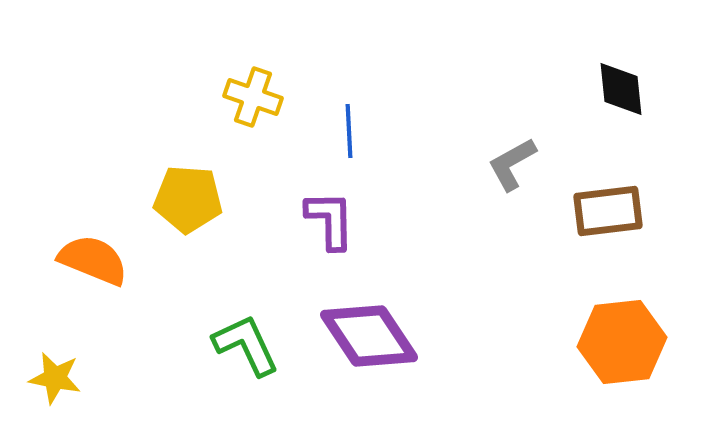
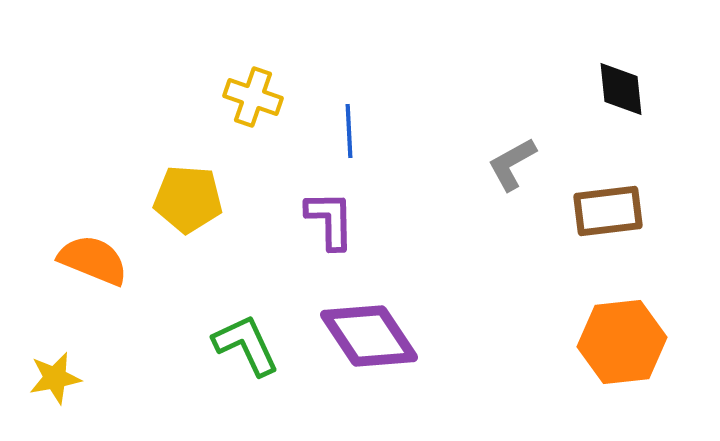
yellow star: rotated 22 degrees counterclockwise
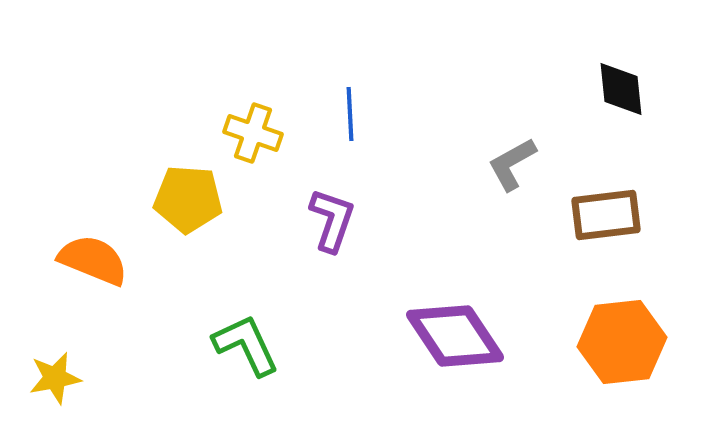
yellow cross: moved 36 px down
blue line: moved 1 px right, 17 px up
brown rectangle: moved 2 px left, 4 px down
purple L-shape: moved 2 px right; rotated 20 degrees clockwise
purple diamond: moved 86 px right
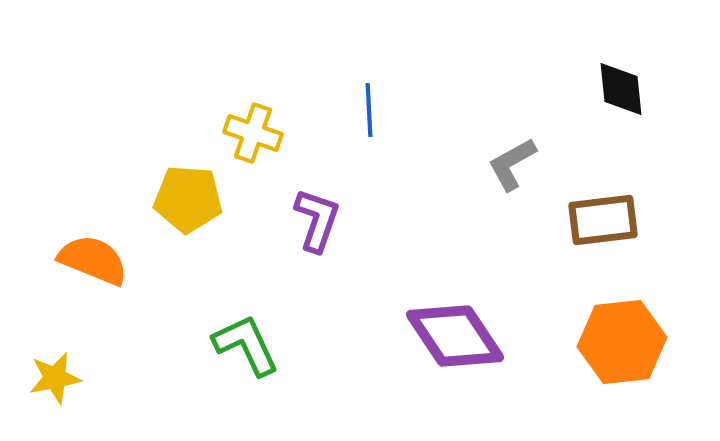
blue line: moved 19 px right, 4 px up
brown rectangle: moved 3 px left, 5 px down
purple L-shape: moved 15 px left
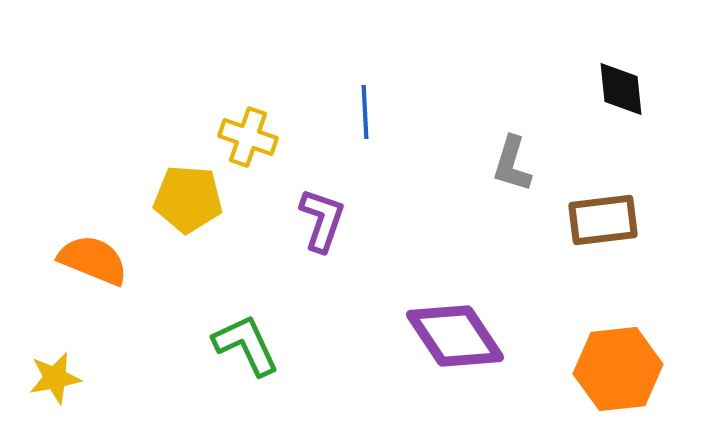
blue line: moved 4 px left, 2 px down
yellow cross: moved 5 px left, 4 px down
gray L-shape: rotated 44 degrees counterclockwise
purple L-shape: moved 5 px right
orange hexagon: moved 4 px left, 27 px down
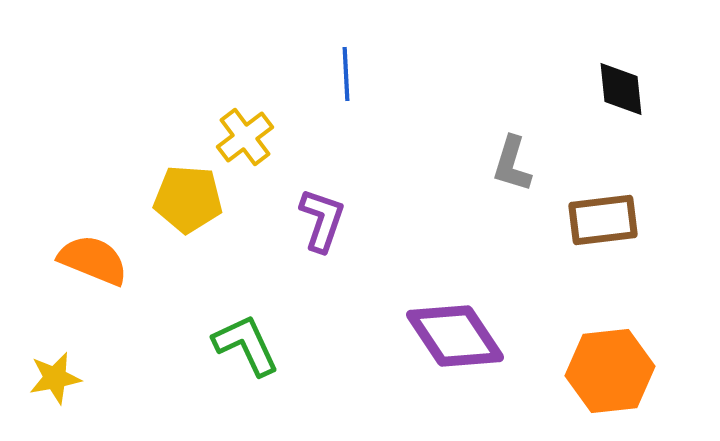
blue line: moved 19 px left, 38 px up
yellow cross: moved 3 px left; rotated 34 degrees clockwise
orange hexagon: moved 8 px left, 2 px down
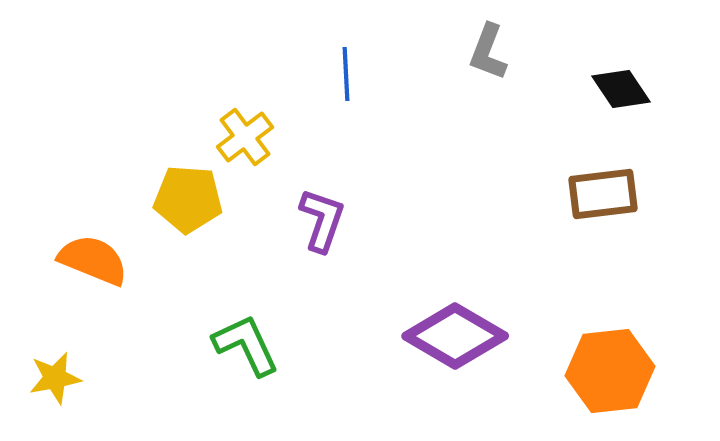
black diamond: rotated 28 degrees counterclockwise
gray L-shape: moved 24 px left, 112 px up; rotated 4 degrees clockwise
brown rectangle: moved 26 px up
purple diamond: rotated 26 degrees counterclockwise
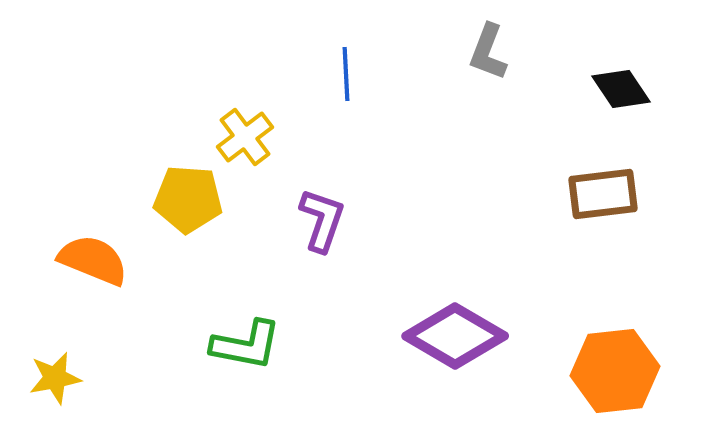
green L-shape: rotated 126 degrees clockwise
orange hexagon: moved 5 px right
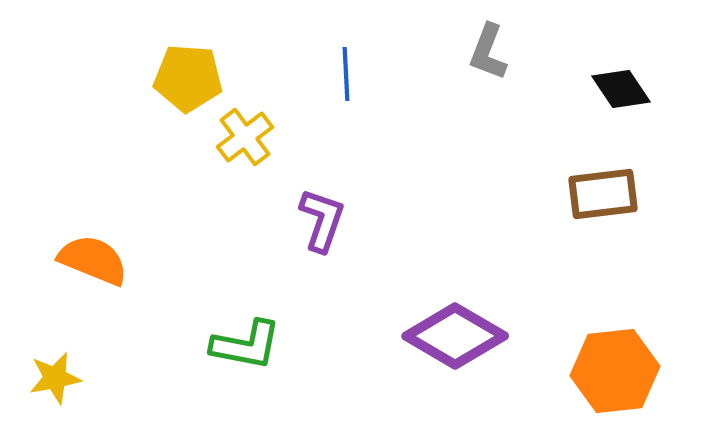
yellow pentagon: moved 121 px up
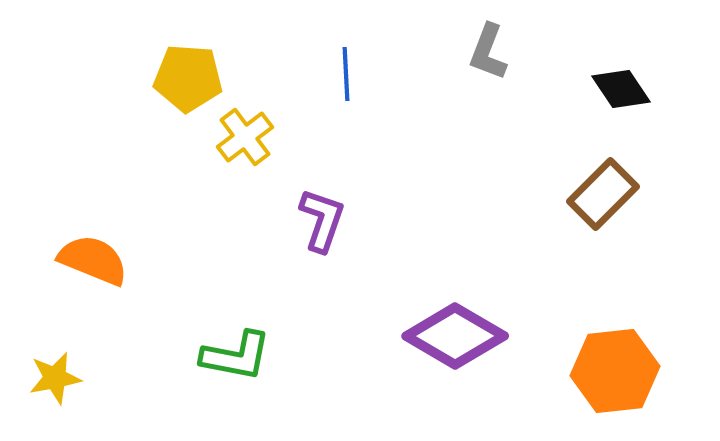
brown rectangle: rotated 38 degrees counterclockwise
green L-shape: moved 10 px left, 11 px down
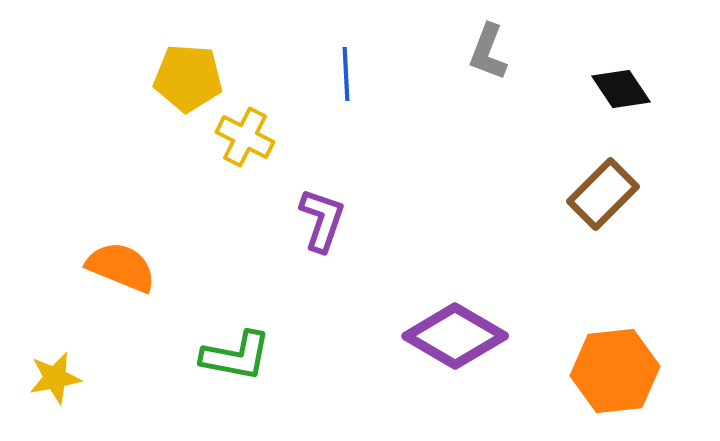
yellow cross: rotated 26 degrees counterclockwise
orange semicircle: moved 28 px right, 7 px down
